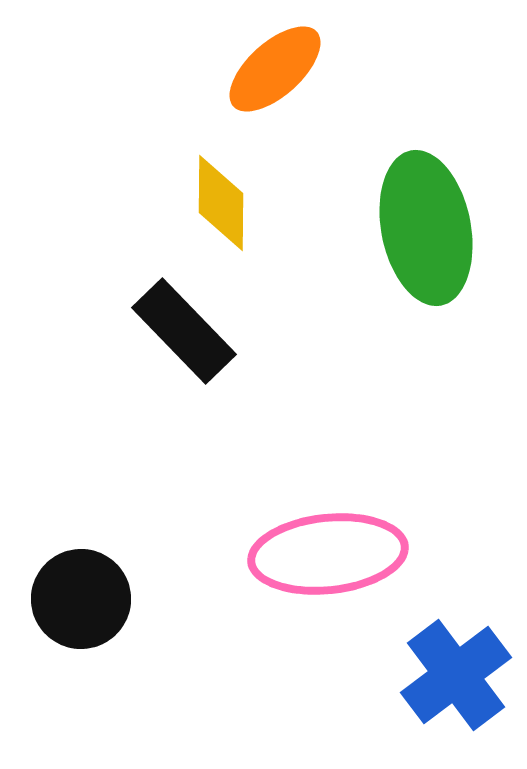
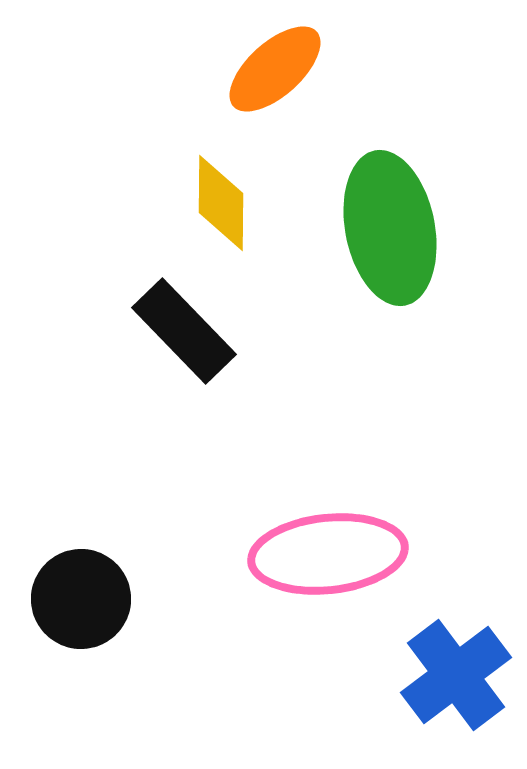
green ellipse: moved 36 px left
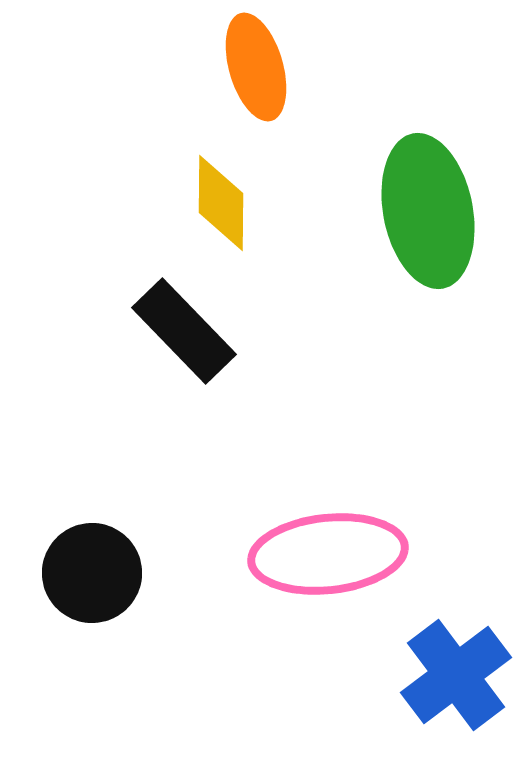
orange ellipse: moved 19 px left, 2 px up; rotated 64 degrees counterclockwise
green ellipse: moved 38 px right, 17 px up
black circle: moved 11 px right, 26 px up
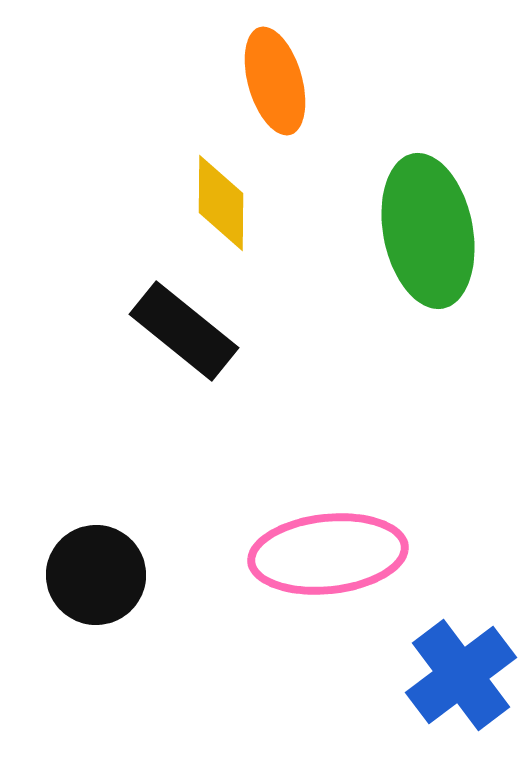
orange ellipse: moved 19 px right, 14 px down
green ellipse: moved 20 px down
black rectangle: rotated 7 degrees counterclockwise
black circle: moved 4 px right, 2 px down
blue cross: moved 5 px right
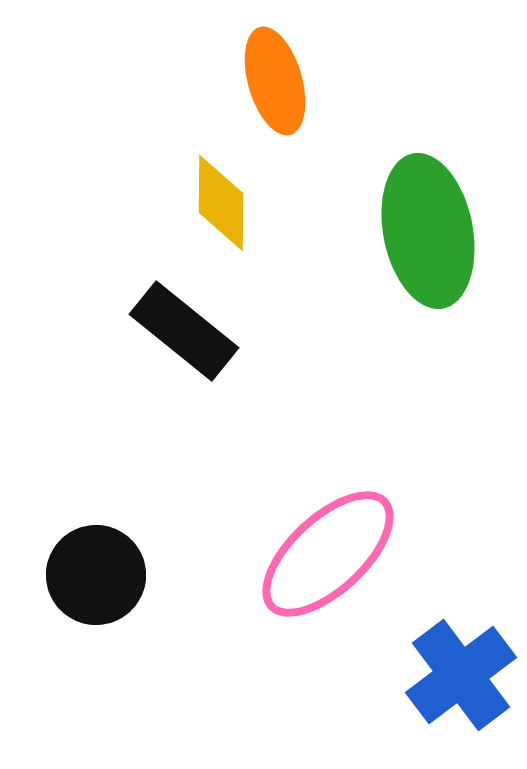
pink ellipse: rotated 37 degrees counterclockwise
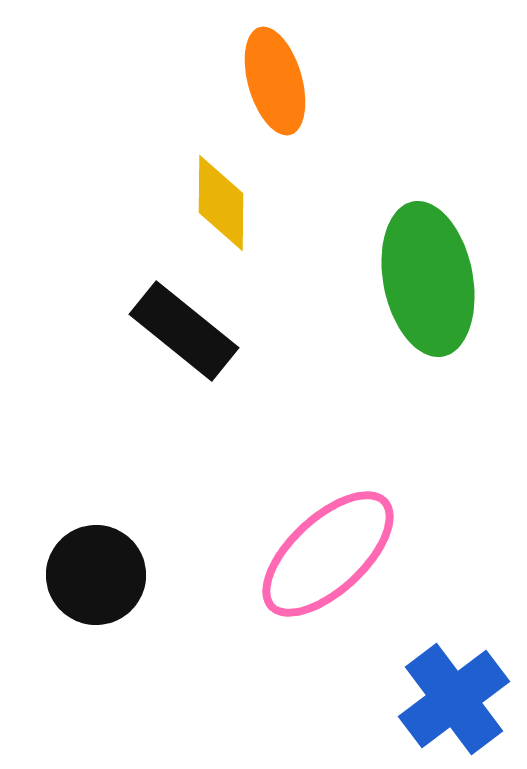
green ellipse: moved 48 px down
blue cross: moved 7 px left, 24 px down
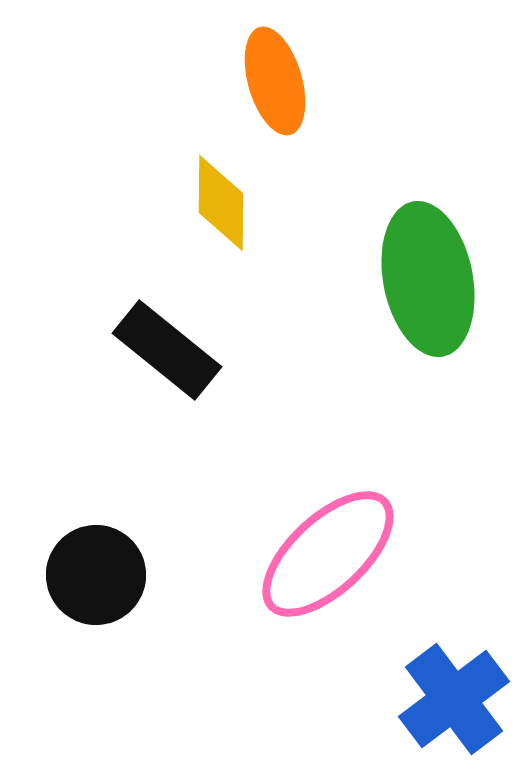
black rectangle: moved 17 px left, 19 px down
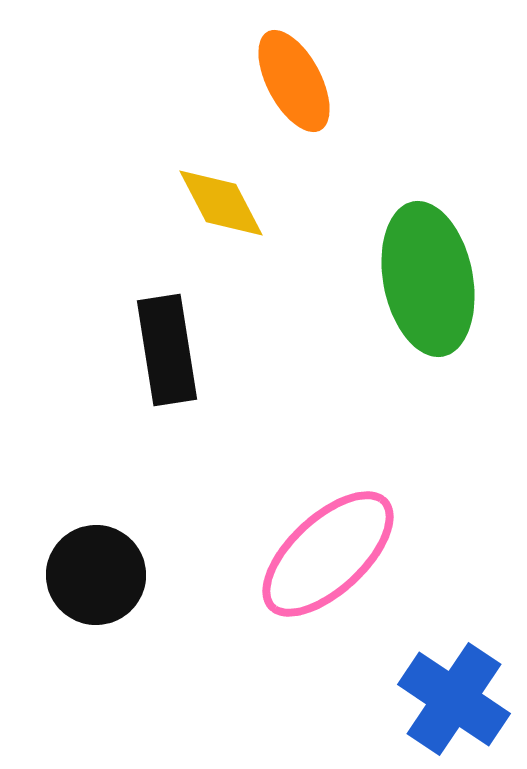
orange ellipse: moved 19 px right; rotated 12 degrees counterclockwise
yellow diamond: rotated 28 degrees counterclockwise
black rectangle: rotated 42 degrees clockwise
blue cross: rotated 19 degrees counterclockwise
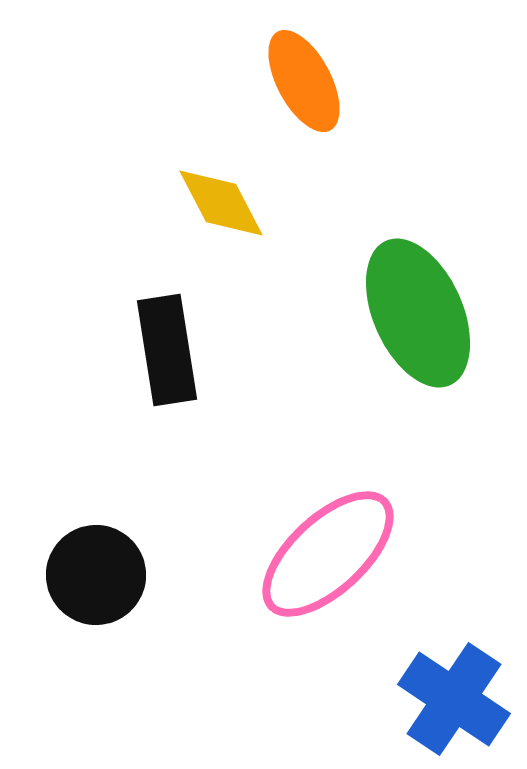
orange ellipse: moved 10 px right
green ellipse: moved 10 px left, 34 px down; rotated 13 degrees counterclockwise
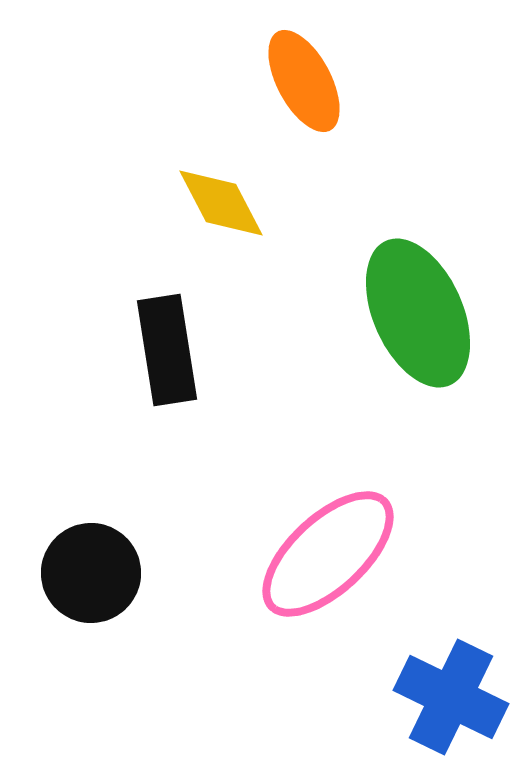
black circle: moved 5 px left, 2 px up
blue cross: moved 3 px left, 2 px up; rotated 8 degrees counterclockwise
